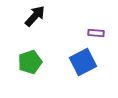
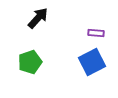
black arrow: moved 3 px right, 2 px down
blue square: moved 9 px right
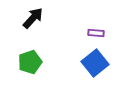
black arrow: moved 5 px left
blue square: moved 3 px right, 1 px down; rotated 12 degrees counterclockwise
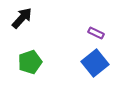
black arrow: moved 11 px left
purple rectangle: rotated 21 degrees clockwise
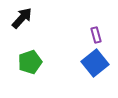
purple rectangle: moved 2 px down; rotated 49 degrees clockwise
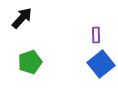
purple rectangle: rotated 14 degrees clockwise
blue square: moved 6 px right, 1 px down
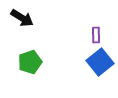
black arrow: rotated 80 degrees clockwise
blue square: moved 1 px left, 2 px up
